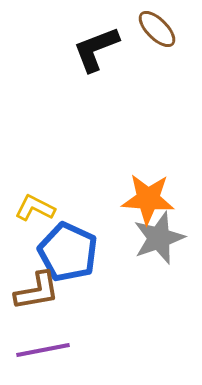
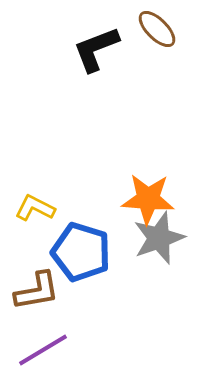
blue pentagon: moved 13 px right; rotated 8 degrees counterclockwise
purple line: rotated 20 degrees counterclockwise
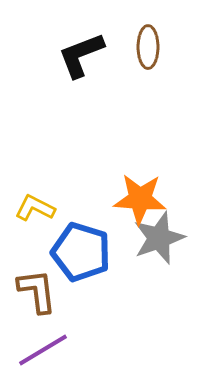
brown ellipse: moved 9 px left, 18 px down; rotated 45 degrees clockwise
black L-shape: moved 15 px left, 6 px down
orange star: moved 8 px left
brown L-shape: rotated 87 degrees counterclockwise
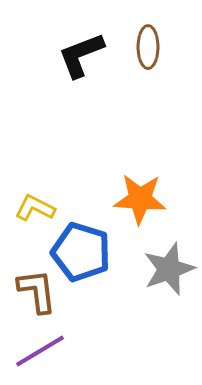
gray star: moved 10 px right, 31 px down
purple line: moved 3 px left, 1 px down
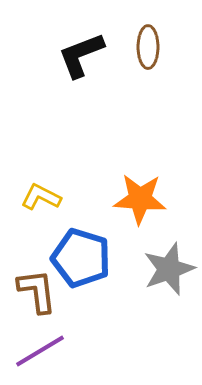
yellow L-shape: moved 6 px right, 11 px up
blue pentagon: moved 6 px down
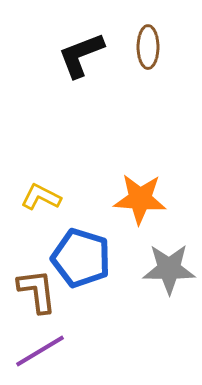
gray star: rotated 20 degrees clockwise
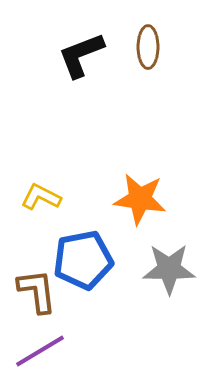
orange star: rotated 4 degrees clockwise
blue pentagon: moved 2 px right, 2 px down; rotated 28 degrees counterclockwise
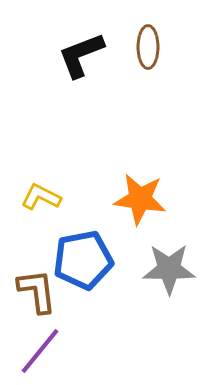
purple line: rotated 20 degrees counterclockwise
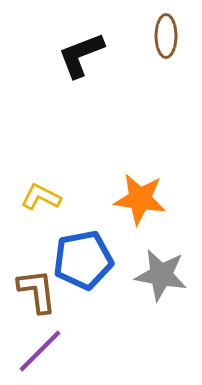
brown ellipse: moved 18 px right, 11 px up
gray star: moved 8 px left, 6 px down; rotated 10 degrees clockwise
purple line: rotated 6 degrees clockwise
